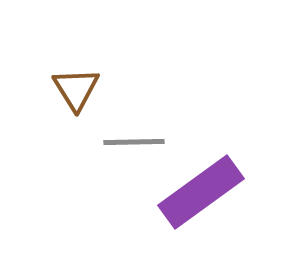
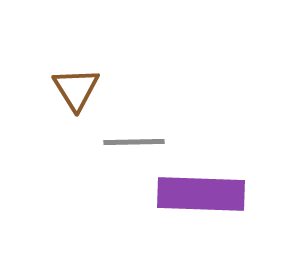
purple rectangle: moved 2 px down; rotated 38 degrees clockwise
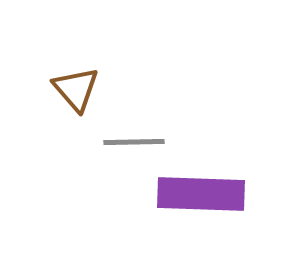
brown triangle: rotated 9 degrees counterclockwise
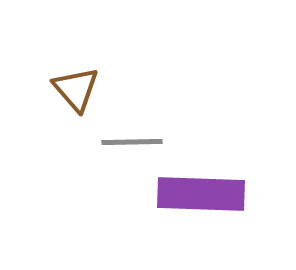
gray line: moved 2 px left
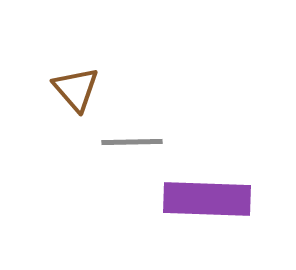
purple rectangle: moved 6 px right, 5 px down
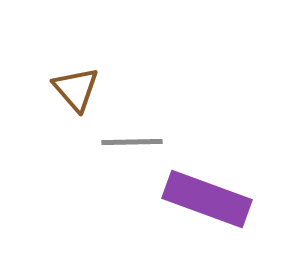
purple rectangle: rotated 18 degrees clockwise
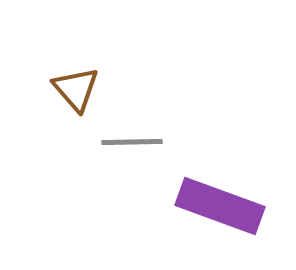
purple rectangle: moved 13 px right, 7 px down
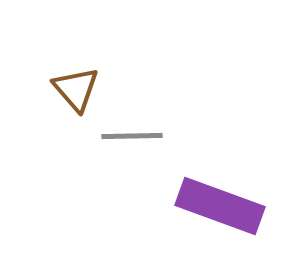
gray line: moved 6 px up
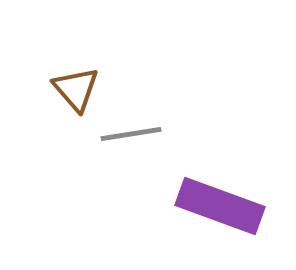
gray line: moved 1 px left, 2 px up; rotated 8 degrees counterclockwise
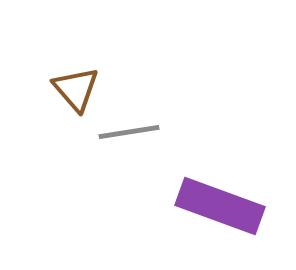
gray line: moved 2 px left, 2 px up
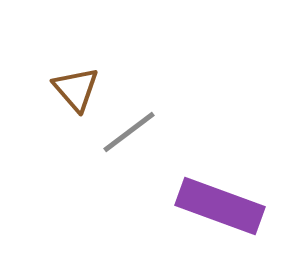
gray line: rotated 28 degrees counterclockwise
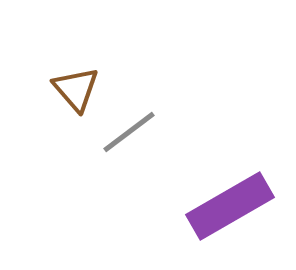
purple rectangle: moved 10 px right; rotated 50 degrees counterclockwise
